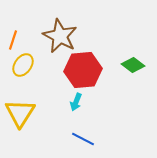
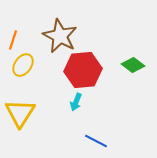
blue line: moved 13 px right, 2 px down
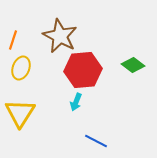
yellow ellipse: moved 2 px left, 3 px down; rotated 15 degrees counterclockwise
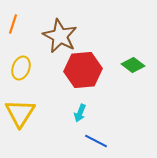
orange line: moved 16 px up
cyan arrow: moved 4 px right, 11 px down
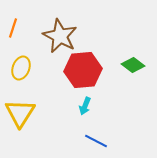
orange line: moved 4 px down
cyan arrow: moved 5 px right, 7 px up
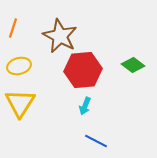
yellow ellipse: moved 2 px left, 2 px up; rotated 55 degrees clockwise
yellow triangle: moved 10 px up
